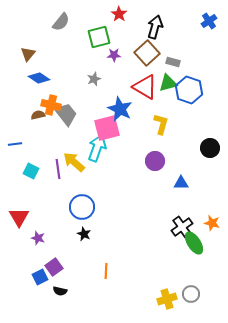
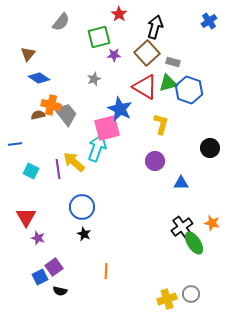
red triangle at (19, 217): moved 7 px right
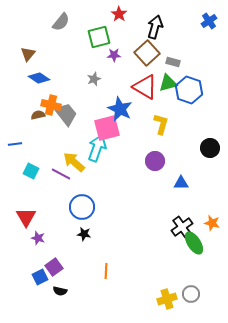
purple line at (58, 169): moved 3 px right, 5 px down; rotated 54 degrees counterclockwise
black star at (84, 234): rotated 16 degrees counterclockwise
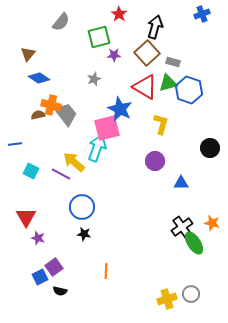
blue cross at (209, 21): moved 7 px left, 7 px up; rotated 14 degrees clockwise
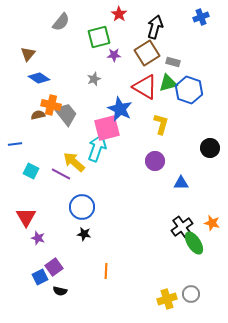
blue cross at (202, 14): moved 1 px left, 3 px down
brown square at (147, 53): rotated 10 degrees clockwise
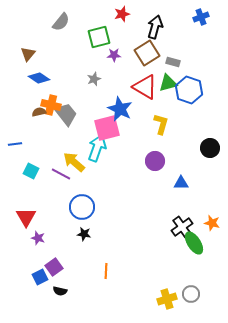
red star at (119, 14): moved 3 px right; rotated 21 degrees clockwise
brown semicircle at (38, 115): moved 1 px right, 3 px up
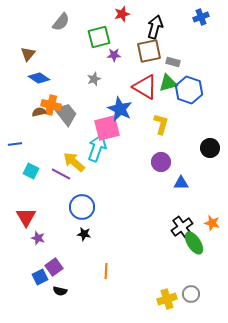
brown square at (147, 53): moved 2 px right, 2 px up; rotated 20 degrees clockwise
purple circle at (155, 161): moved 6 px right, 1 px down
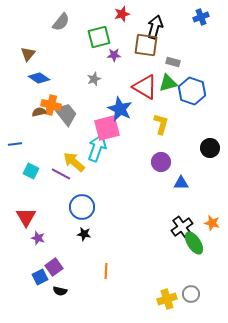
brown square at (149, 51): moved 3 px left, 6 px up; rotated 20 degrees clockwise
blue hexagon at (189, 90): moved 3 px right, 1 px down
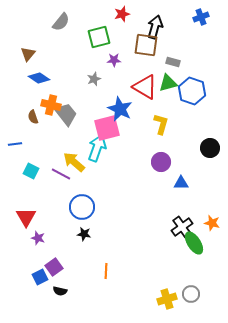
purple star at (114, 55): moved 5 px down
brown semicircle at (39, 112): moved 6 px left, 5 px down; rotated 96 degrees counterclockwise
